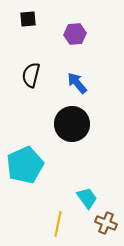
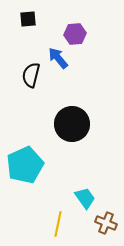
blue arrow: moved 19 px left, 25 px up
cyan trapezoid: moved 2 px left
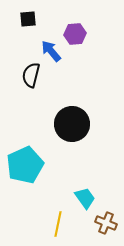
blue arrow: moved 7 px left, 7 px up
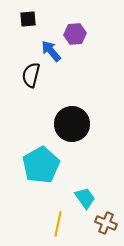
cyan pentagon: moved 16 px right; rotated 6 degrees counterclockwise
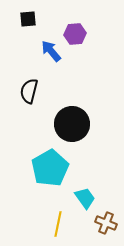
black semicircle: moved 2 px left, 16 px down
cyan pentagon: moved 9 px right, 3 px down
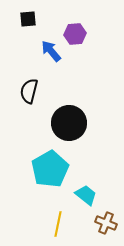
black circle: moved 3 px left, 1 px up
cyan pentagon: moved 1 px down
cyan trapezoid: moved 1 px right, 3 px up; rotated 15 degrees counterclockwise
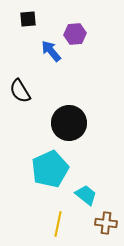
black semicircle: moved 9 px left; rotated 45 degrees counterclockwise
cyan pentagon: rotated 6 degrees clockwise
brown cross: rotated 15 degrees counterclockwise
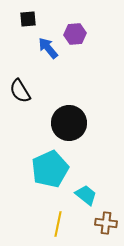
blue arrow: moved 3 px left, 3 px up
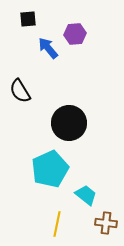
yellow line: moved 1 px left
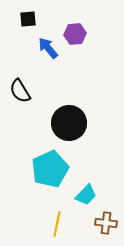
cyan trapezoid: rotated 95 degrees clockwise
